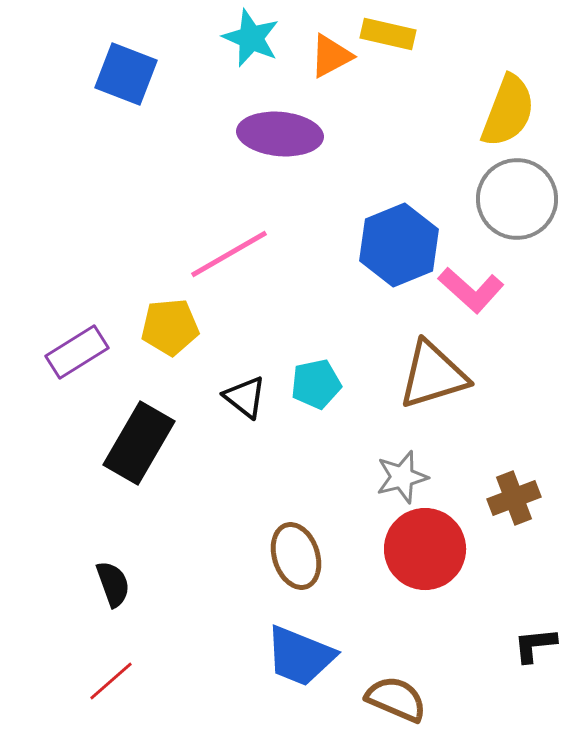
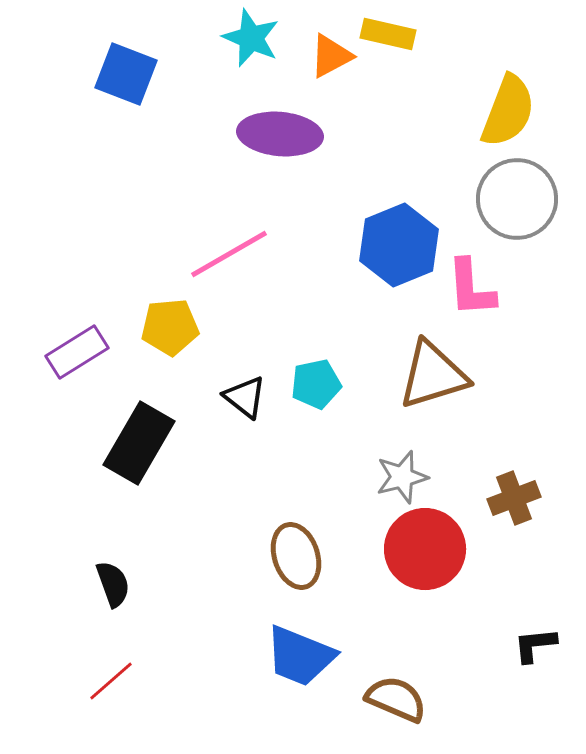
pink L-shape: moved 2 px up; rotated 44 degrees clockwise
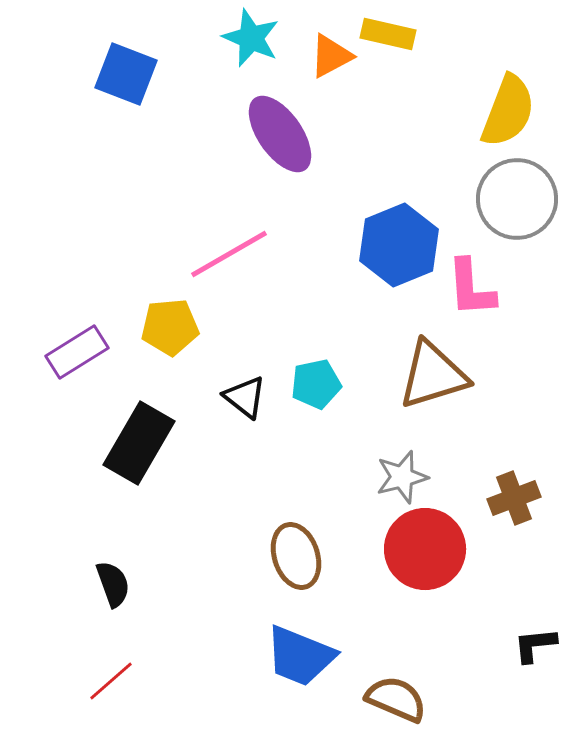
purple ellipse: rotated 50 degrees clockwise
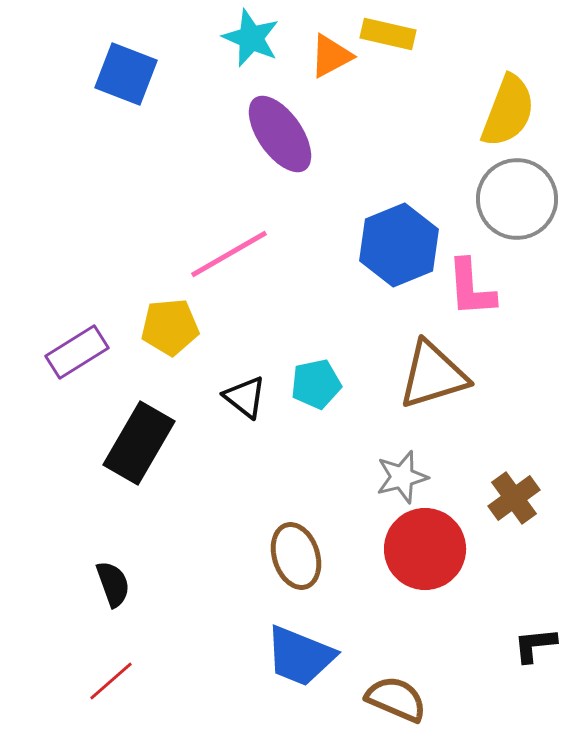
brown cross: rotated 15 degrees counterclockwise
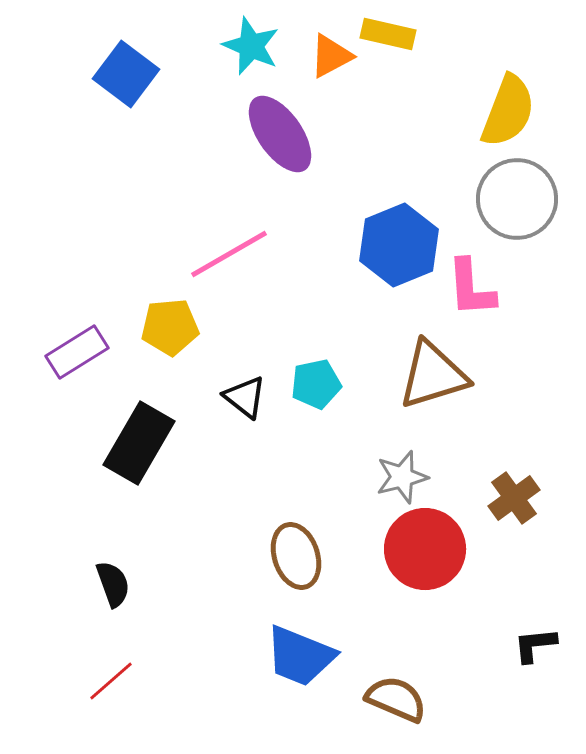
cyan star: moved 8 px down
blue square: rotated 16 degrees clockwise
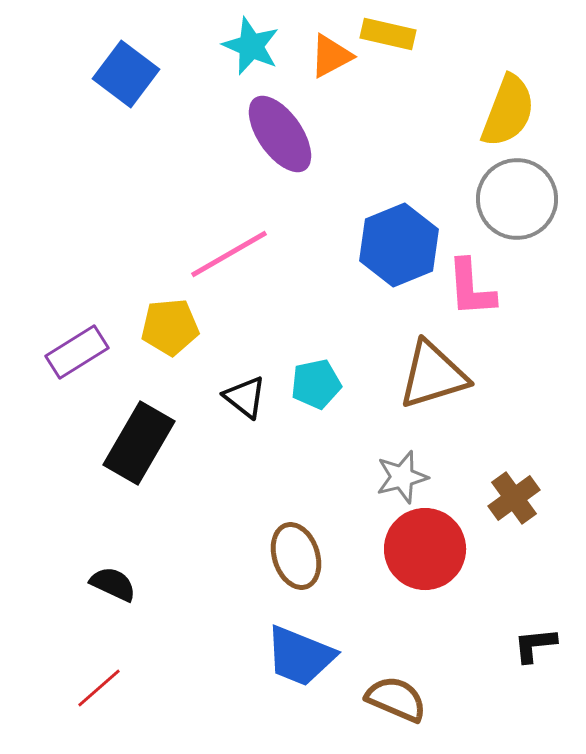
black semicircle: rotated 45 degrees counterclockwise
red line: moved 12 px left, 7 px down
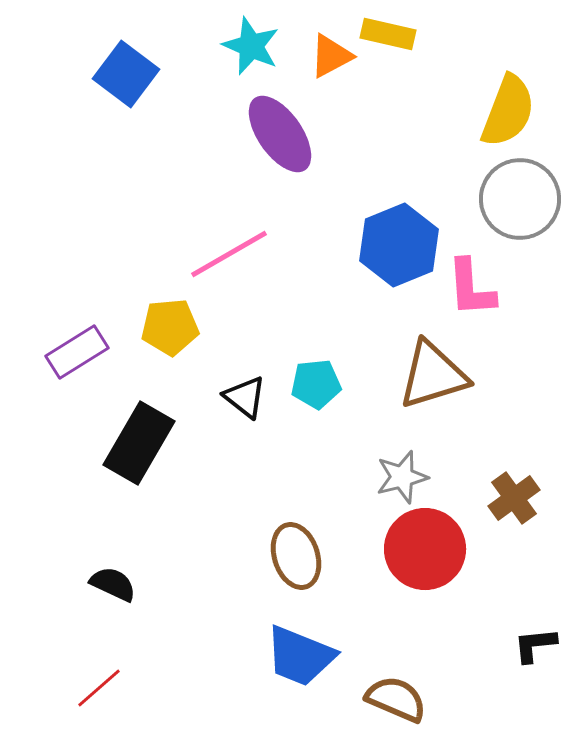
gray circle: moved 3 px right
cyan pentagon: rotated 6 degrees clockwise
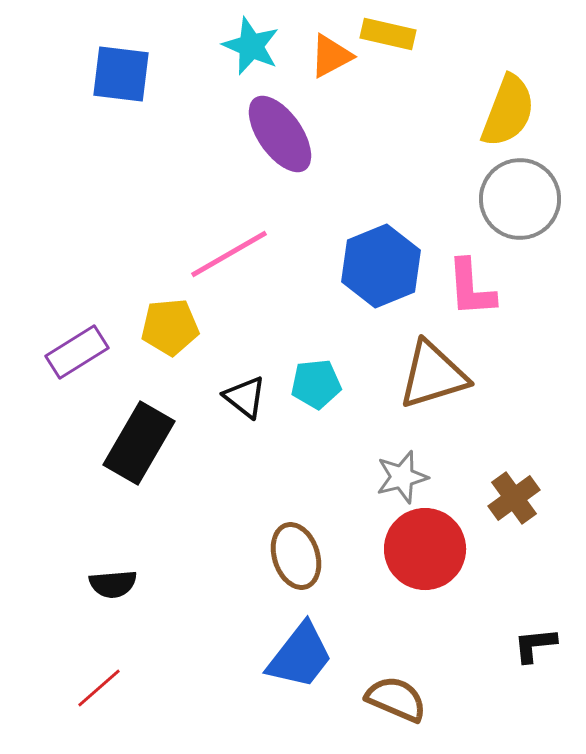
blue square: moved 5 px left; rotated 30 degrees counterclockwise
blue hexagon: moved 18 px left, 21 px down
black semicircle: rotated 150 degrees clockwise
blue trapezoid: rotated 74 degrees counterclockwise
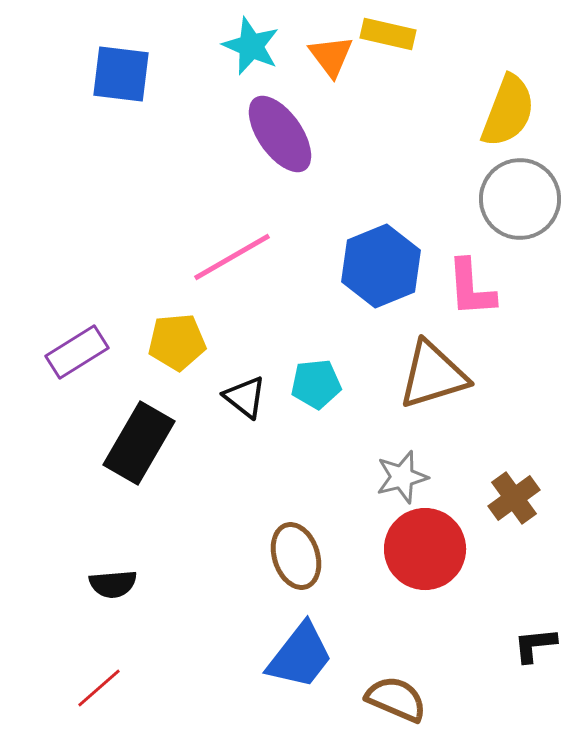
orange triangle: rotated 39 degrees counterclockwise
pink line: moved 3 px right, 3 px down
yellow pentagon: moved 7 px right, 15 px down
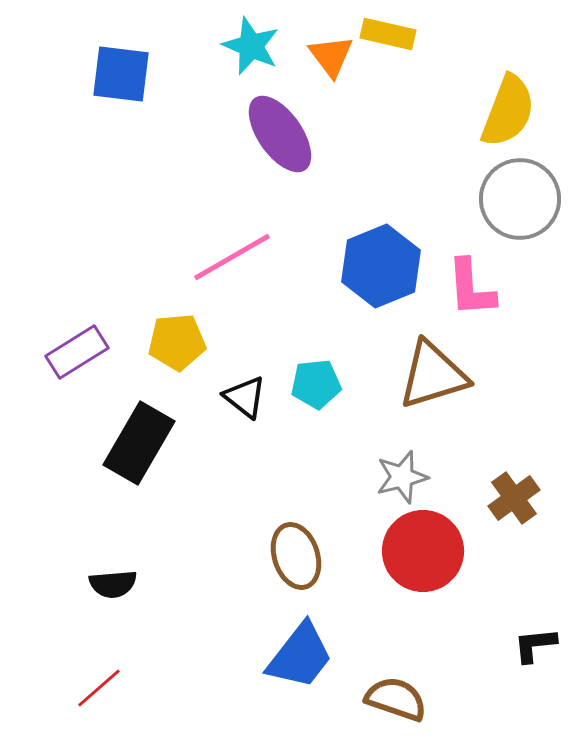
red circle: moved 2 px left, 2 px down
brown semicircle: rotated 4 degrees counterclockwise
